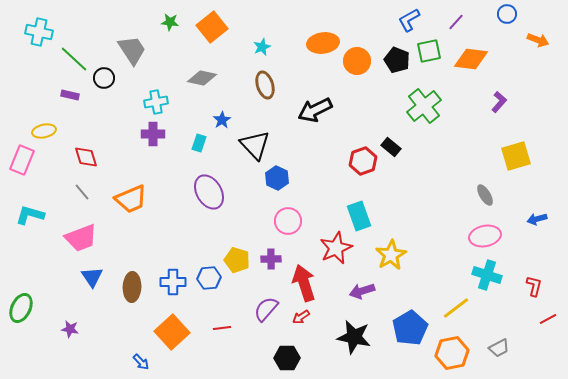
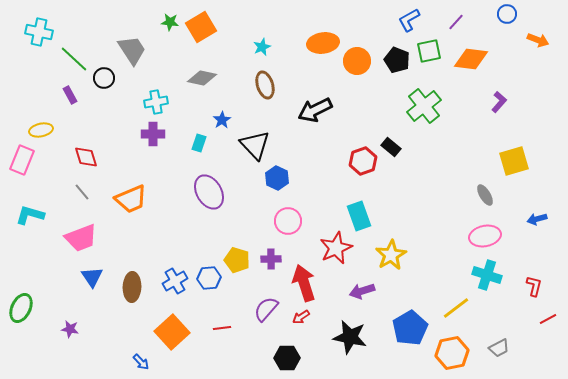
orange square at (212, 27): moved 11 px left; rotated 8 degrees clockwise
purple rectangle at (70, 95): rotated 48 degrees clockwise
yellow ellipse at (44, 131): moved 3 px left, 1 px up
yellow square at (516, 156): moved 2 px left, 5 px down
blue cross at (173, 282): moved 2 px right, 1 px up; rotated 30 degrees counterclockwise
black star at (354, 337): moved 4 px left
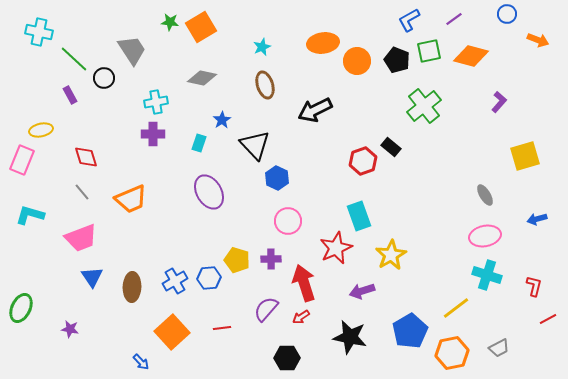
purple line at (456, 22): moved 2 px left, 3 px up; rotated 12 degrees clockwise
orange diamond at (471, 59): moved 3 px up; rotated 8 degrees clockwise
yellow square at (514, 161): moved 11 px right, 5 px up
blue pentagon at (410, 328): moved 3 px down
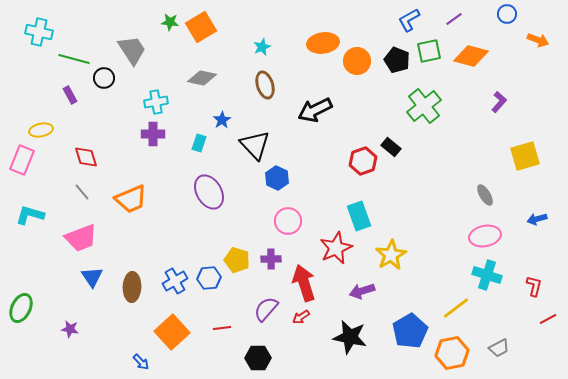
green line at (74, 59): rotated 28 degrees counterclockwise
black hexagon at (287, 358): moved 29 px left
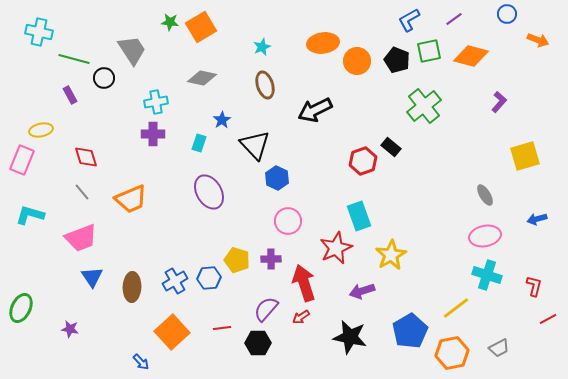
black hexagon at (258, 358): moved 15 px up
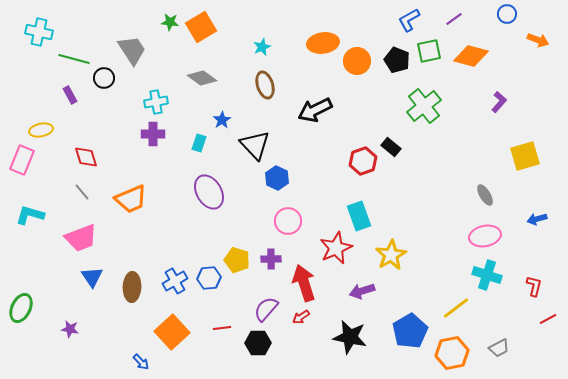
gray diamond at (202, 78): rotated 24 degrees clockwise
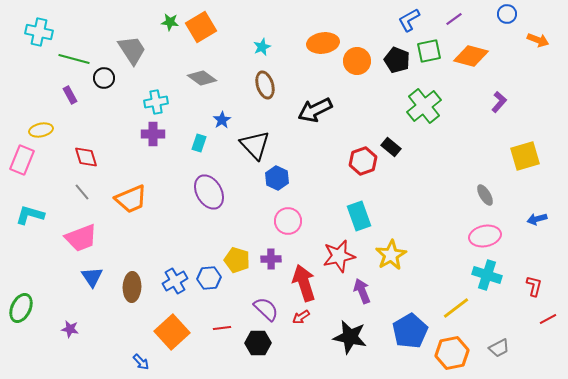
red star at (336, 248): moved 3 px right, 8 px down; rotated 12 degrees clockwise
purple arrow at (362, 291): rotated 85 degrees clockwise
purple semicircle at (266, 309): rotated 92 degrees clockwise
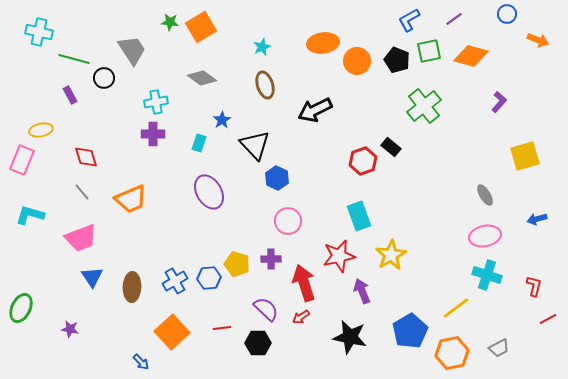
yellow pentagon at (237, 260): moved 4 px down
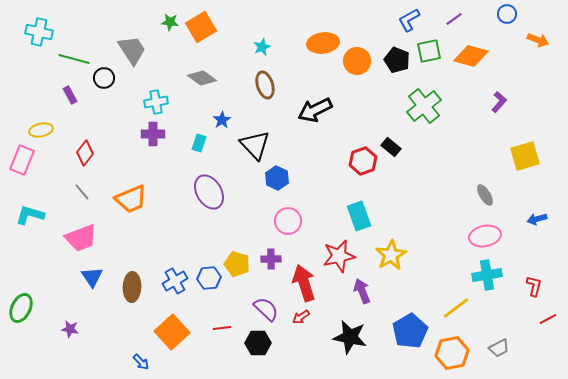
red diamond at (86, 157): moved 1 px left, 4 px up; rotated 55 degrees clockwise
cyan cross at (487, 275): rotated 28 degrees counterclockwise
